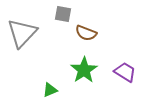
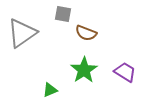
gray triangle: rotated 12 degrees clockwise
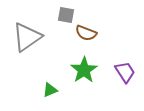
gray square: moved 3 px right, 1 px down
gray triangle: moved 5 px right, 4 px down
purple trapezoid: rotated 25 degrees clockwise
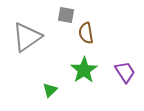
brown semicircle: rotated 60 degrees clockwise
green triangle: rotated 21 degrees counterclockwise
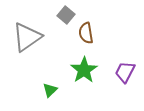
gray square: rotated 30 degrees clockwise
purple trapezoid: rotated 120 degrees counterclockwise
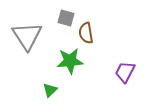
gray square: moved 3 px down; rotated 24 degrees counterclockwise
gray triangle: moved 1 px up; rotated 28 degrees counterclockwise
green star: moved 14 px left, 9 px up; rotated 28 degrees clockwise
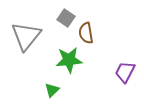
gray square: rotated 18 degrees clockwise
gray triangle: moved 1 px left; rotated 12 degrees clockwise
green star: moved 1 px left, 1 px up
green triangle: moved 2 px right
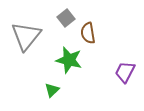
gray square: rotated 18 degrees clockwise
brown semicircle: moved 2 px right
green star: rotated 20 degrees clockwise
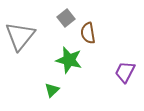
gray triangle: moved 6 px left
